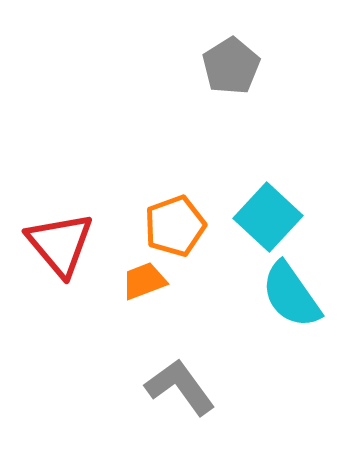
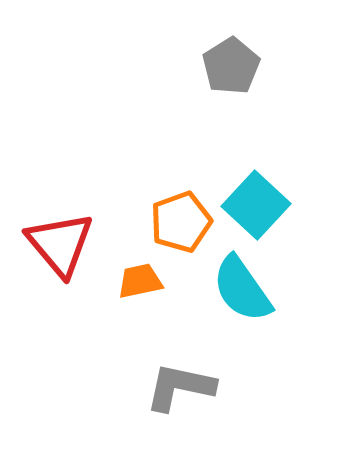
cyan square: moved 12 px left, 12 px up
orange pentagon: moved 6 px right, 4 px up
orange trapezoid: moved 4 px left; rotated 9 degrees clockwise
cyan semicircle: moved 49 px left, 6 px up
gray L-shape: rotated 42 degrees counterclockwise
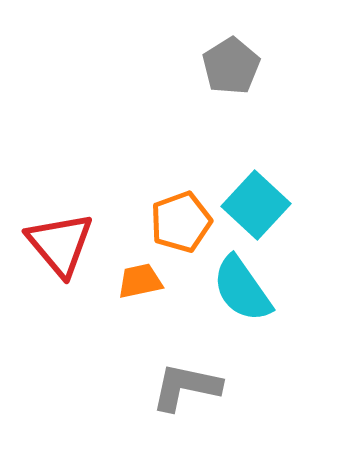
gray L-shape: moved 6 px right
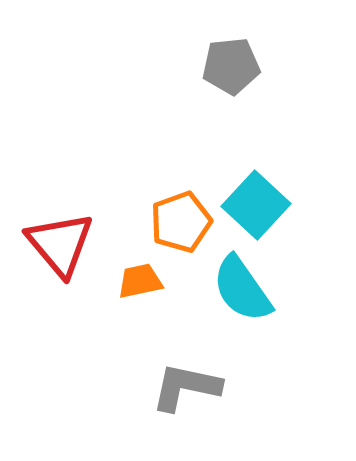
gray pentagon: rotated 26 degrees clockwise
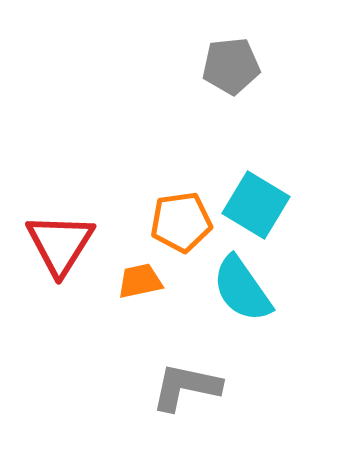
cyan square: rotated 12 degrees counterclockwise
orange pentagon: rotated 12 degrees clockwise
red triangle: rotated 12 degrees clockwise
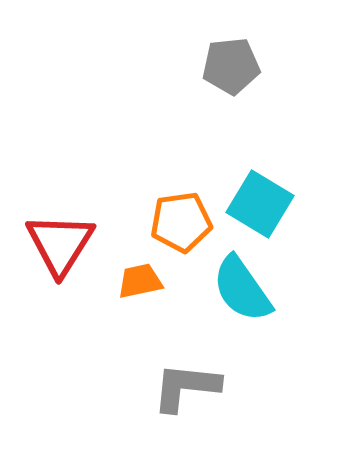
cyan square: moved 4 px right, 1 px up
gray L-shape: rotated 6 degrees counterclockwise
